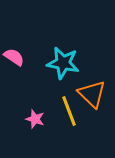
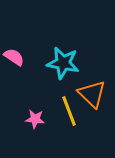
pink star: rotated 12 degrees counterclockwise
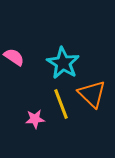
cyan star: rotated 20 degrees clockwise
yellow line: moved 8 px left, 7 px up
pink star: rotated 12 degrees counterclockwise
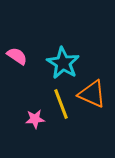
pink semicircle: moved 3 px right, 1 px up
orange triangle: rotated 20 degrees counterclockwise
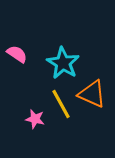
pink semicircle: moved 2 px up
yellow line: rotated 8 degrees counterclockwise
pink star: rotated 18 degrees clockwise
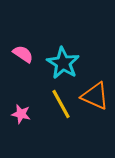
pink semicircle: moved 6 px right
orange triangle: moved 3 px right, 2 px down
pink star: moved 14 px left, 5 px up
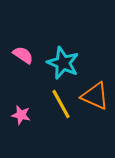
pink semicircle: moved 1 px down
cyan star: rotated 8 degrees counterclockwise
pink star: moved 1 px down
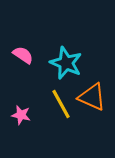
cyan star: moved 3 px right
orange triangle: moved 3 px left, 1 px down
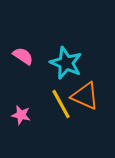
pink semicircle: moved 1 px down
orange triangle: moved 7 px left, 1 px up
